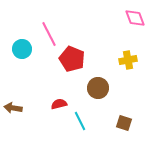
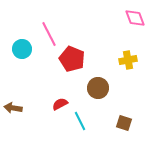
red semicircle: moved 1 px right; rotated 14 degrees counterclockwise
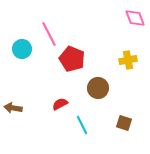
cyan line: moved 2 px right, 4 px down
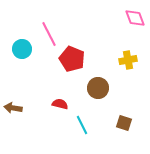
red semicircle: rotated 42 degrees clockwise
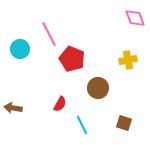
cyan circle: moved 2 px left
red semicircle: rotated 105 degrees clockwise
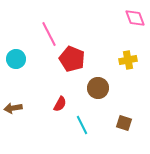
cyan circle: moved 4 px left, 10 px down
brown arrow: rotated 18 degrees counterclockwise
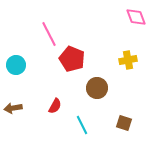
pink diamond: moved 1 px right, 1 px up
cyan circle: moved 6 px down
brown circle: moved 1 px left
red semicircle: moved 5 px left, 2 px down
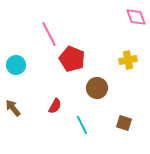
brown arrow: rotated 60 degrees clockwise
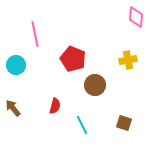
pink diamond: rotated 25 degrees clockwise
pink line: moved 14 px left; rotated 15 degrees clockwise
red pentagon: moved 1 px right
brown circle: moved 2 px left, 3 px up
red semicircle: rotated 14 degrees counterclockwise
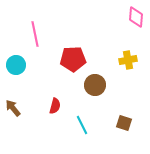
red pentagon: rotated 25 degrees counterclockwise
